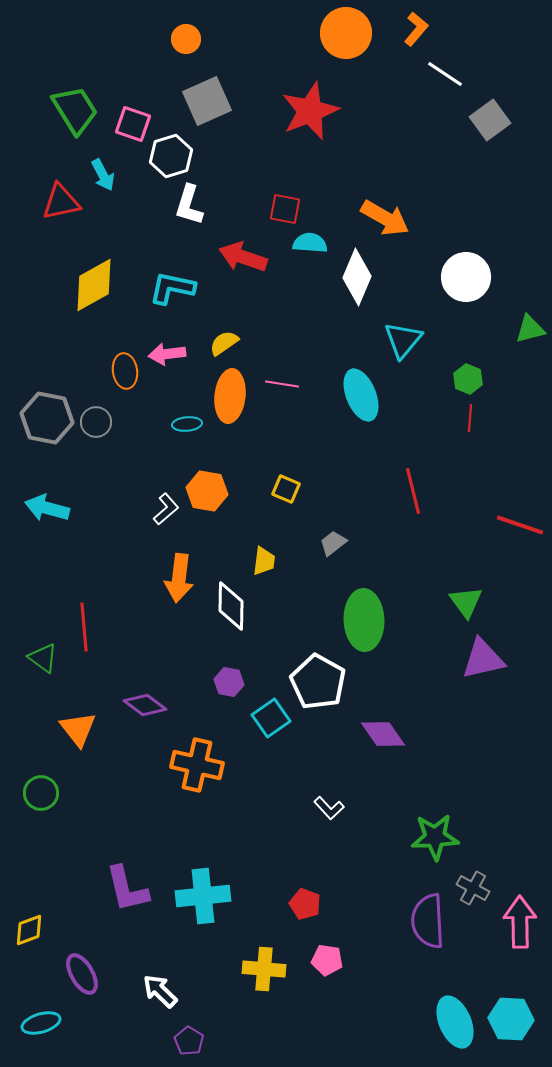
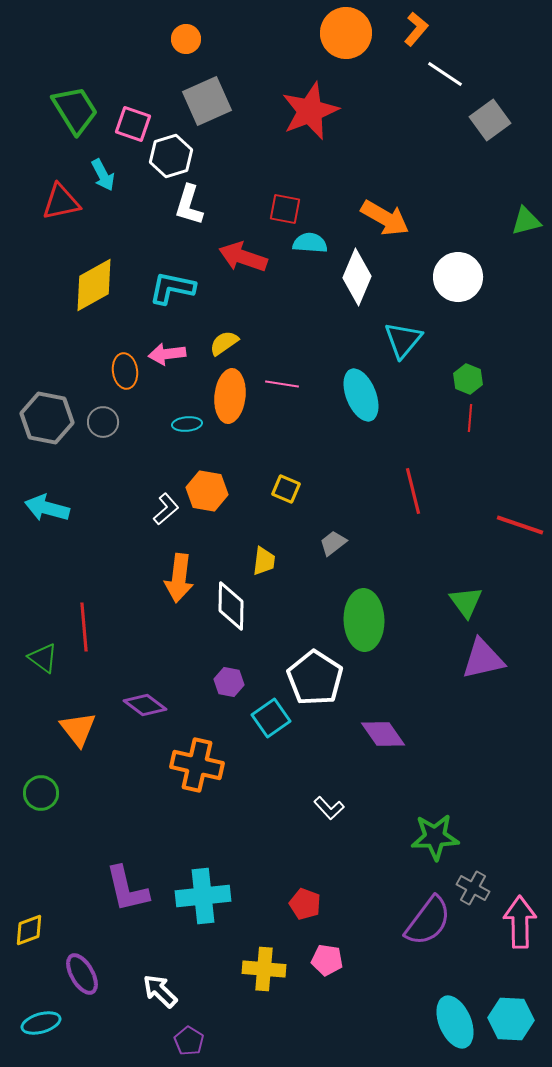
white circle at (466, 277): moved 8 px left
green triangle at (530, 329): moved 4 px left, 108 px up
gray circle at (96, 422): moved 7 px right
white pentagon at (318, 682): moved 3 px left, 4 px up; rotated 4 degrees clockwise
purple semicircle at (428, 921): rotated 140 degrees counterclockwise
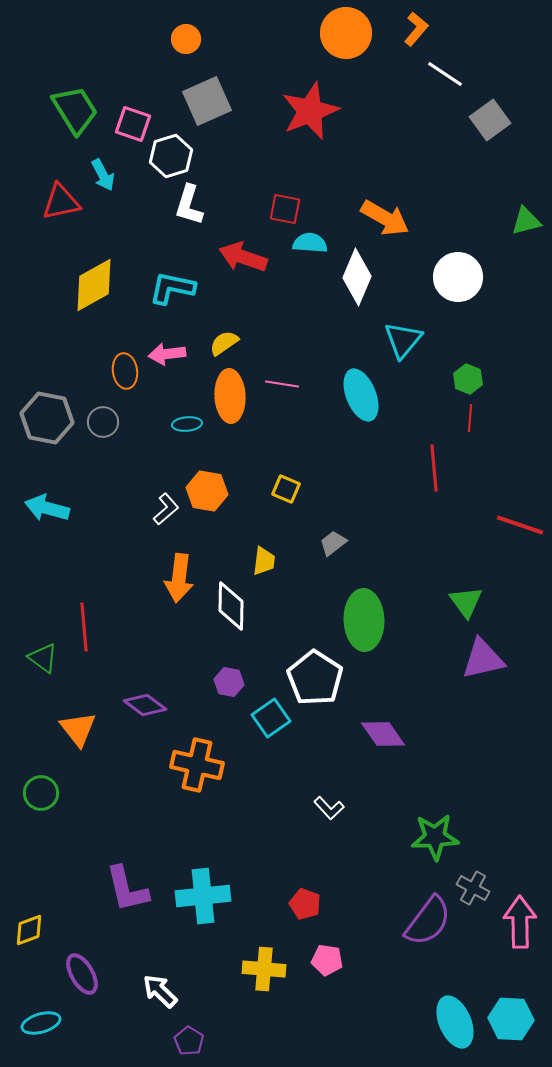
orange ellipse at (230, 396): rotated 9 degrees counterclockwise
red line at (413, 491): moved 21 px right, 23 px up; rotated 9 degrees clockwise
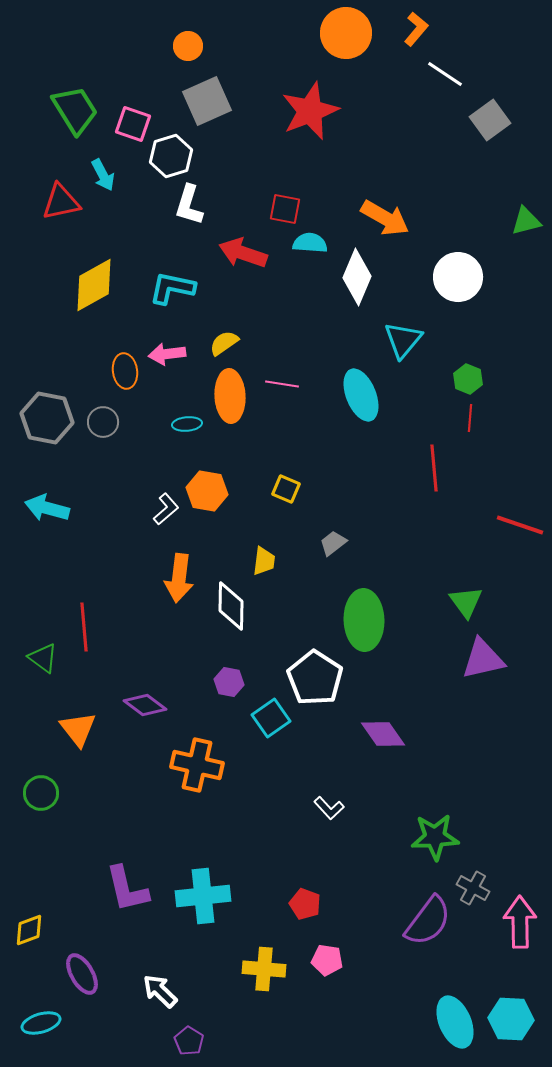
orange circle at (186, 39): moved 2 px right, 7 px down
red arrow at (243, 257): moved 4 px up
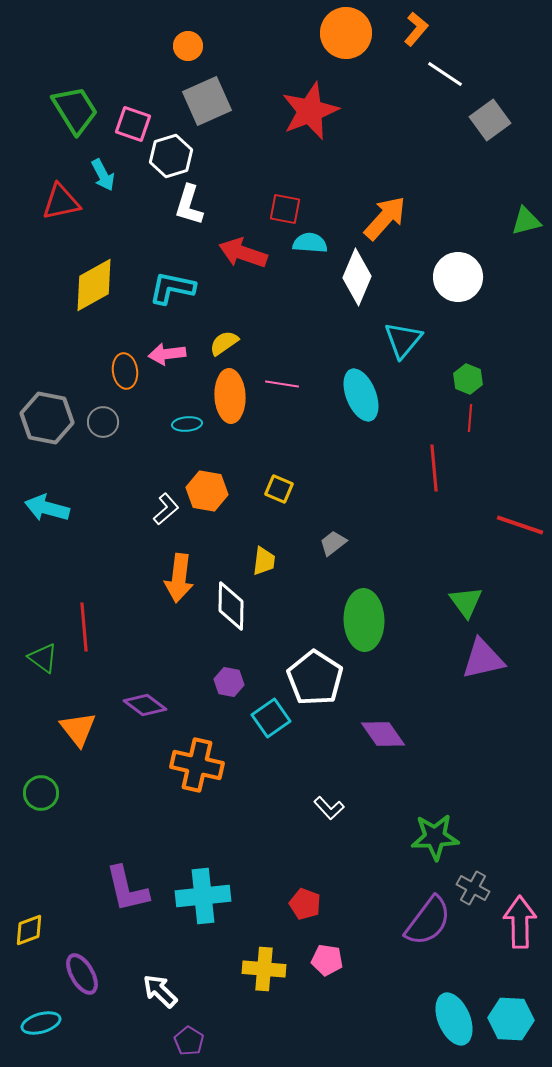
orange arrow at (385, 218): rotated 78 degrees counterclockwise
yellow square at (286, 489): moved 7 px left
cyan ellipse at (455, 1022): moved 1 px left, 3 px up
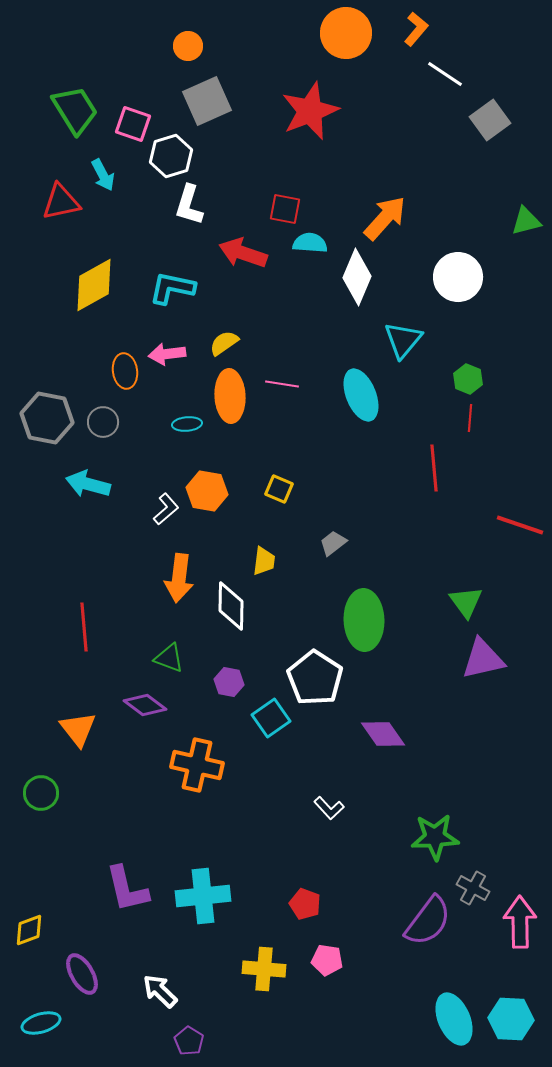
cyan arrow at (47, 508): moved 41 px right, 24 px up
green triangle at (43, 658): moved 126 px right; rotated 16 degrees counterclockwise
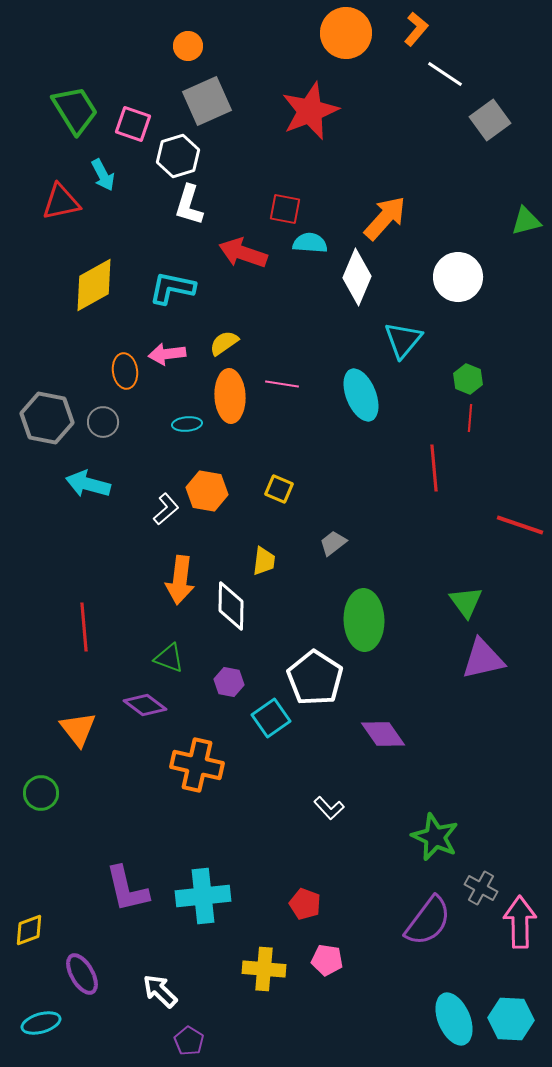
white hexagon at (171, 156): moved 7 px right
orange arrow at (179, 578): moved 1 px right, 2 px down
green star at (435, 837): rotated 27 degrees clockwise
gray cross at (473, 888): moved 8 px right
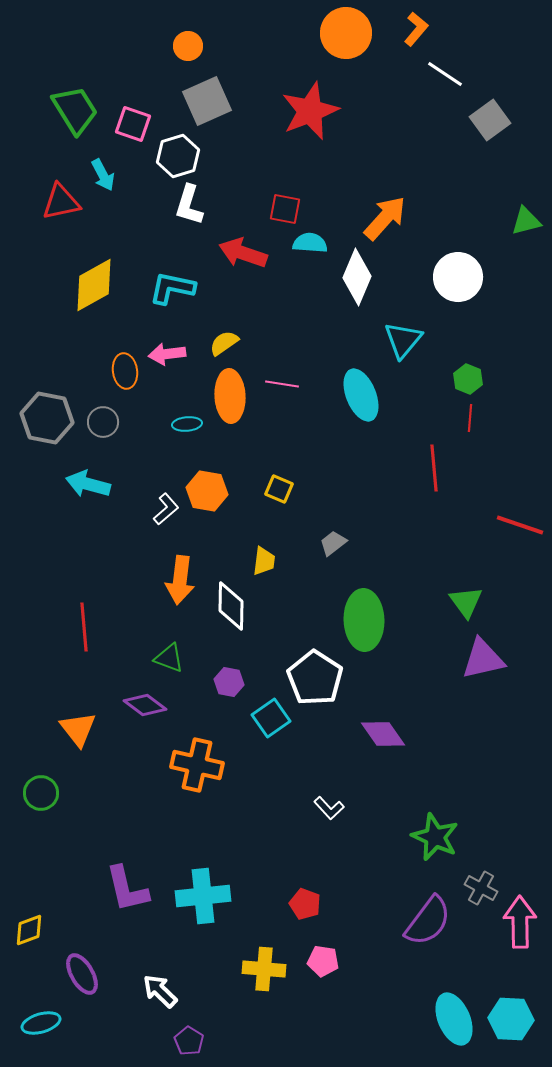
pink pentagon at (327, 960): moved 4 px left, 1 px down
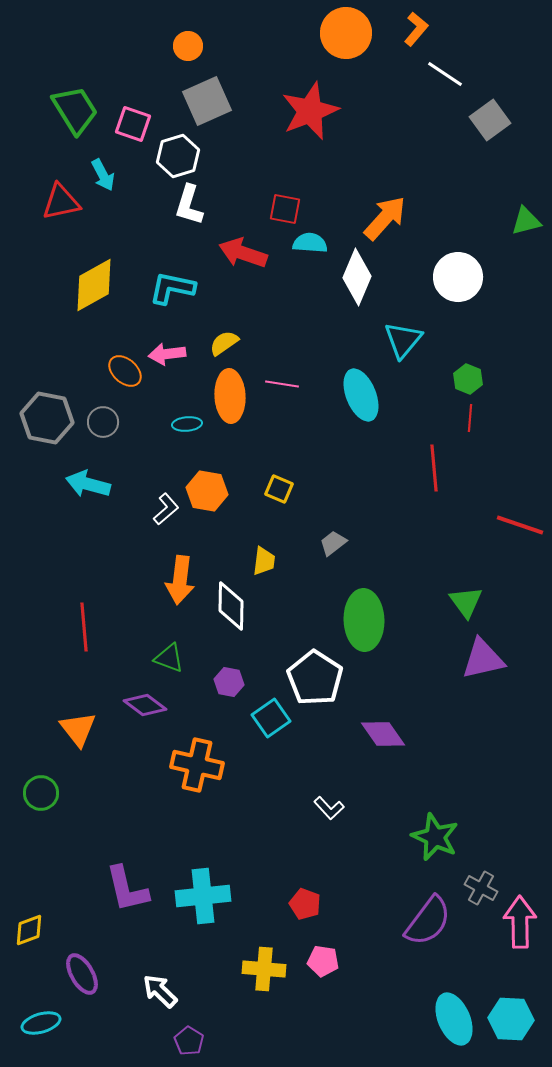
orange ellipse at (125, 371): rotated 40 degrees counterclockwise
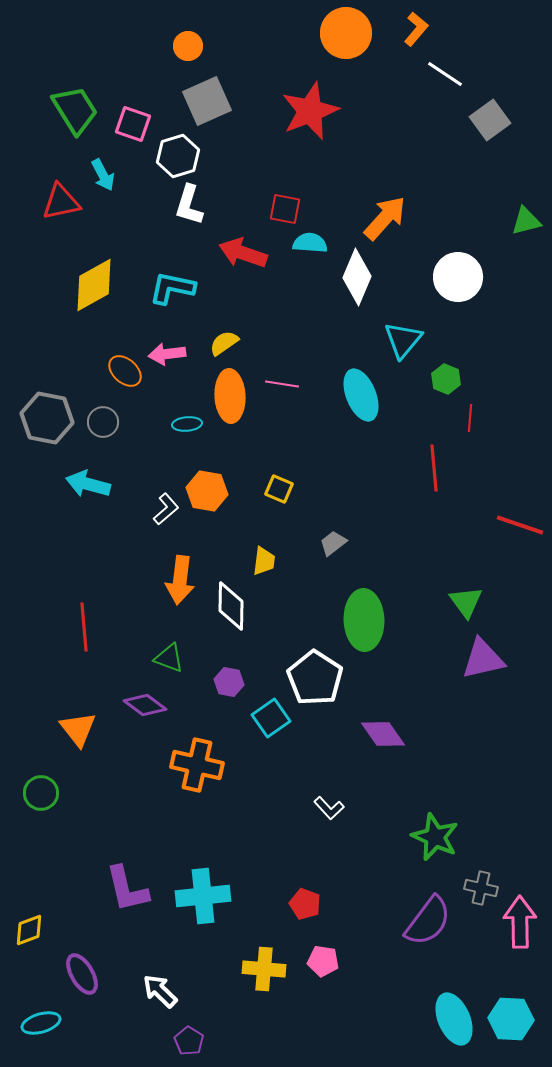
green hexagon at (468, 379): moved 22 px left
gray cross at (481, 888): rotated 16 degrees counterclockwise
